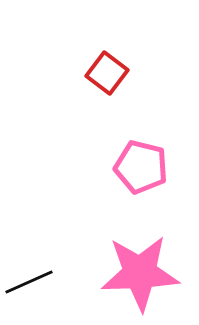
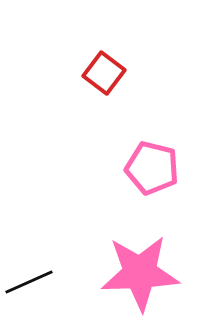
red square: moved 3 px left
pink pentagon: moved 11 px right, 1 px down
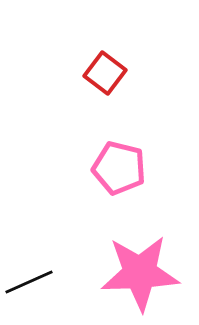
red square: moved 1 px right
pink pentagon: moved 33 px left
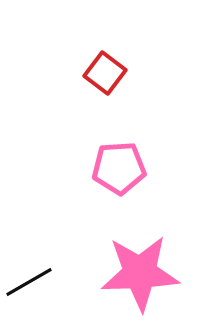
pink pentagon: rotated 18 degrees counterclockwise
black line: rotated 6 degrees counterclockwise
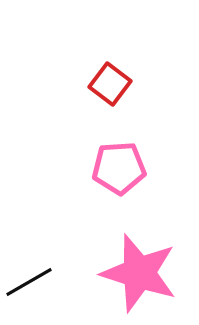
red square: moved 5 px right, 11 px down
pink star: moved 1 px left; rotated 20 degrees clockwise
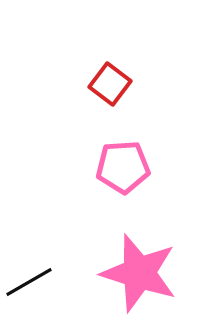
pink pentagon: moved 4 px right, 1 px up
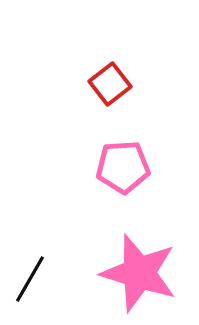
red square: rotated 15 degrees clockwise
black line: moved 1 px right, 3 px up; rotated 30 degrees counterclockwise
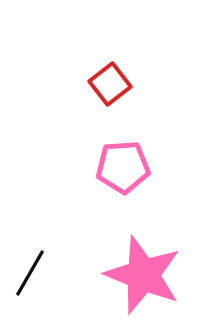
pink star: moved 4 px right, 2 px down; rotated 4 degrees clockwise
black line: moved 6 px up
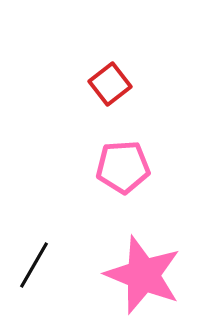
black line: moved 4 px right, 8 px up
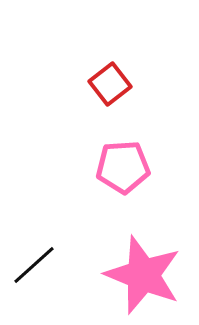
black line: rotated 18 degrees clockwise
